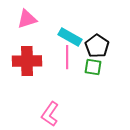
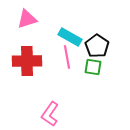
pink line: rotated 10 degrees counterclockwise
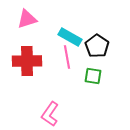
green square: moved 9 px down
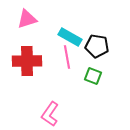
black pentagon: rotated 25 degrees counterclockwise
green square: rotated 12 degrees clockwise
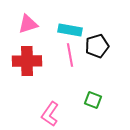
pink triangle: moved 1 px right, 5 px down
cyan rectangle: moved 7 px up; rotated 20 degrees counterclockwise
black pentagon: rotated 25 degrees counterclockwise
pink line: moved 3 px right, 2 px up
green square: moved 24 px down
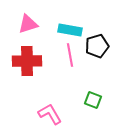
pink L-shape: rotated 115 degrees clockwise
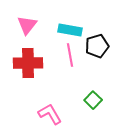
pink triangle: moved 1 px left, 1 px down; rotated 35 degrees counterclockwise
red cross: moved 1 px right, 2 px down
green square: rotated 24 degrees clockwise
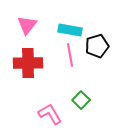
green square: moved 12 px left
